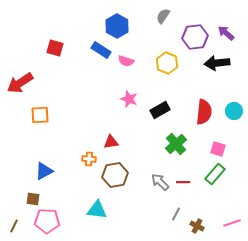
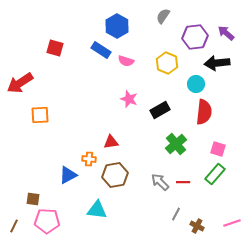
cyan circle: moved 38 px left, 27 px up
blue triangle: moved 24 px right, 4 px down
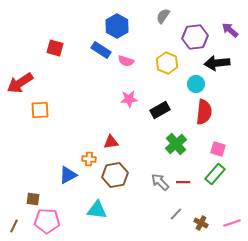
purple arrow: moved 4 px right, 3 px up
pink star: rotated 24 degrees counterclockwise
orange square: moved 5 px up
gray line: rotated 16 degrees clockwise
brown cross: moved 4 px right, 3 px up
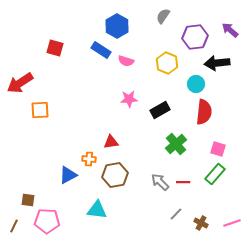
brown square: moved 5 px left, 1 px down
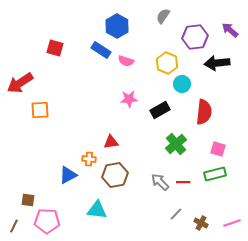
cyan circle: moved 14 px left
green rectangle: rotated 35 degrees clockwise
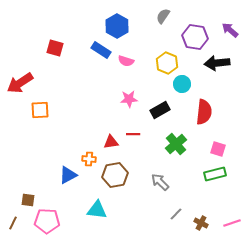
purple hexagon: rotated 15 degrees clockwise
red line: moved 50 px left, 48 px up
brown line: moved 1 px left, 3 px up
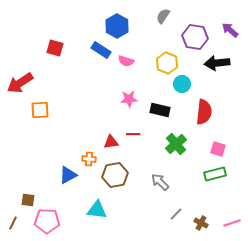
black rectangle: rotated 42 degrees clockwise
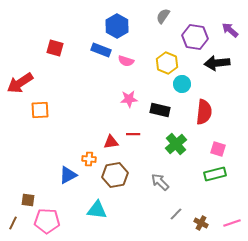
blue rectangle: rotated 12 degrees counterclockwise
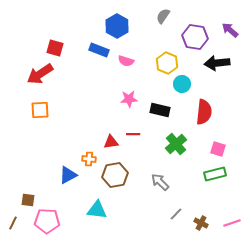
blue rectangle: moved 2 px left
red arrow: moved 20 px right, 9 px up
